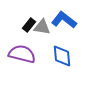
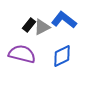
gray triangle: rotated 36 degrees counterclockwise
blue diamond: rotated 70 degrees clockwise
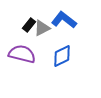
gray triangle: moved 1 px down
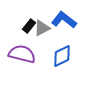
black rectangle: moved 1 px down
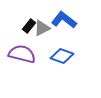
blue diamond: rotated 45 degrees clockwise
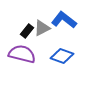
black rectangle: moved 2 px left, 5 px down
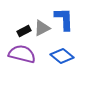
blue L-shape: moved 1 px up; rotated 50 degrees clockwise
black rectangle: moved 3 px left; rotated 24 degrees clockwise
blue diamond: rotated 20 degrees clockwise
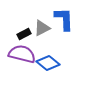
black rectangle: moved 3 px down
blue diamond: moved 14 px left, 7 px down
